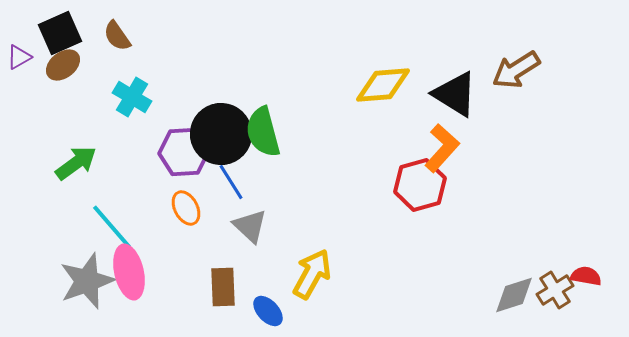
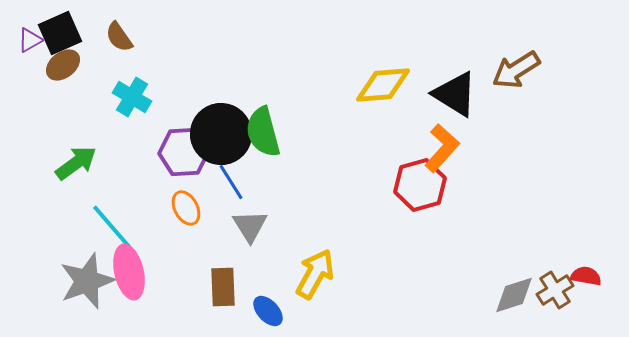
brown semicircle: moved 2 px right, 1 px down
purple triangle: moved 11 px right, 17 px up
gray triangle: rotated 15 degrees clockwise
yellow arrow: moved 3 px right
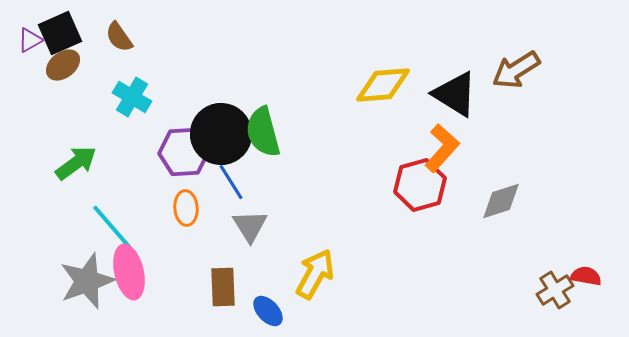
orange ellipse: rotated 24 degrees clockwise
gray diamond: moved 13 px left, 94 px up
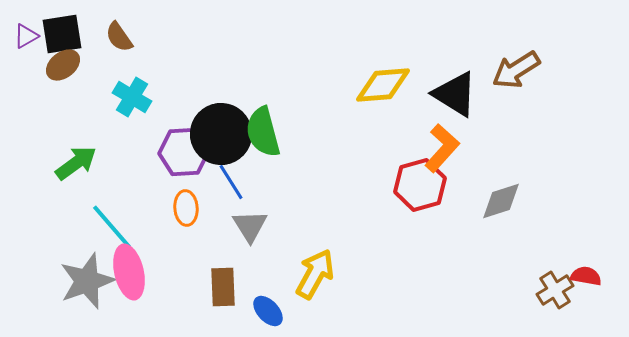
black square: moved 2 px right, 1 px down; rotated 15 degrees clockwise
purple triangle: moved 4 px left, 4 px up
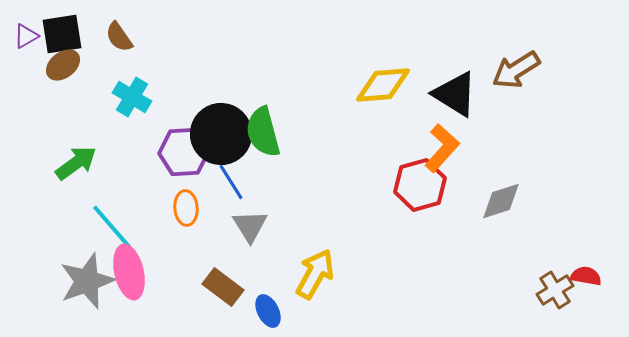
brown rectangle: rotated 51 degrees counterclockwise
blue ellipse: rotated 16 degrees clockwise
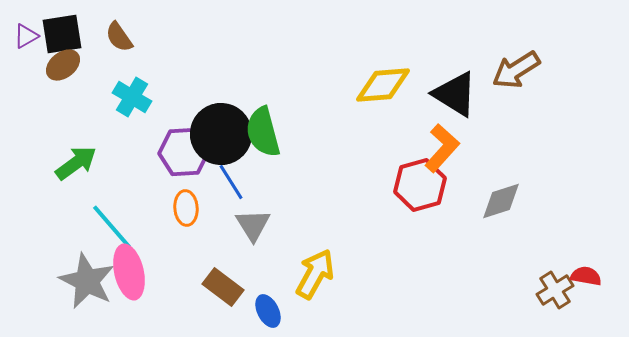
gray triangle: moved 3 px right, 1 px up
gray star: rotated 26 degrees counterclockwise
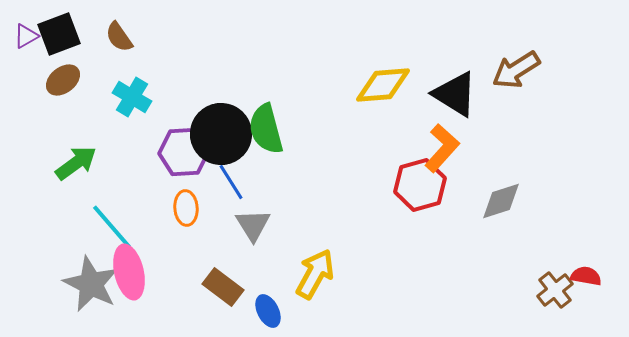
black square: moved 3 px left; rotated 12 degrees counterclockwise
brown ellipse: moved 15 px down
green semicircle: moved 3 px right, 3 px up
gray star: moved 4 px right, 3 px down
brown cross: rotated 6 degrees counterclockwise
